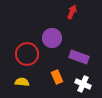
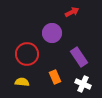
red arrow: rotated 40 degrees clockwise
purple circle: moved 5 px up
purple rectangle: rotated 36 degrees clockwise
orange rectangle: moved 2 px left
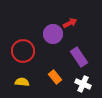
red arrow: moved 2 px left, 11 px down
purple circle: moved 1 px right, 1 px down
red circle: moved 4 px left, 3 px up
orange rectangle: rotated 16 degrees counterclockwise
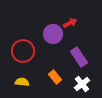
white cross: moved 1 px left; rotated 28 degrees clockwise
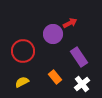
yellow semicircle: rotated 32 degrees counterclockwise
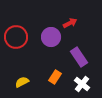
purple circle: moved 2 px left, 3 px down
red circle: moved 7 px left, 14 px up
orange rectangle: rotated 72 degrees clockwise
white cross: rotated 14 degrees counterclockwise
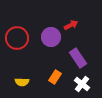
red arrow: moved 1 px right, 2 px down
red circle: moved 1 px right, 1 px down
purple rectangle: moved 1 px left, 1 px down
yellow semicircle: rotated 152 degrees counterclockwise
